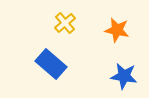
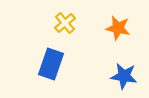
orange star: moved 1 px right, 2 px up
blue rectangle: rotated 68 degrees clockwise
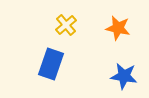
yellow cross: moved 1 px right, 2 px down
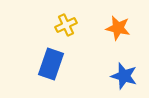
yellow cross: rotated 15 degrees clockwise
blue star: rotated 8 degrees clockwise
